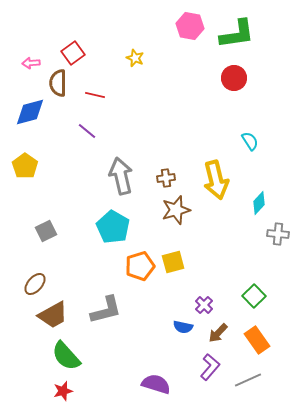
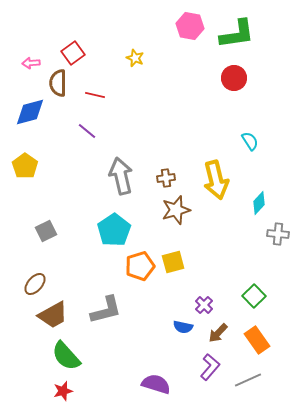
cyan pentagon: moved 1 px right, 3 px down; rotated 8 degrees clockwise
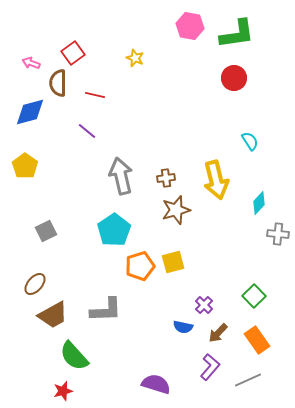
pink arrow: rotated 24 degrees clockwise
gray L-shape: rotated 12 degrees clockwise
green semicircle: moved 8 px right
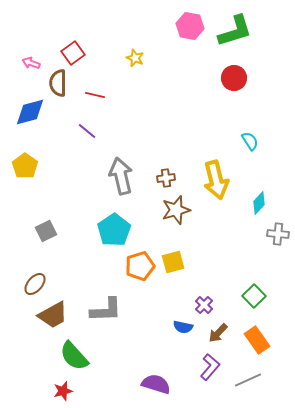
green L-shape: moved 2 px left, 3 px up; rotated 9 degrees counterclockwise
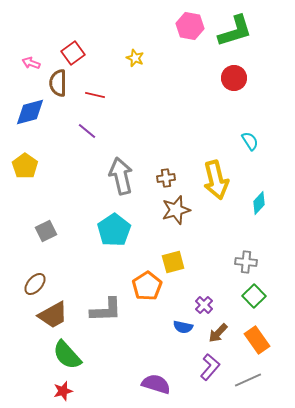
gray cross: moved 32 px left, 28 px down
orange pentagon: moved 7 px right, 20 px down; rotated 16 degrees counterclockwise
green semicircle: moved 7 px left, 1 px up
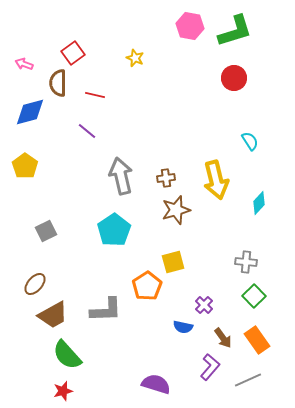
pink arrow: moved 7 px left, 1 px down
brown arrow: moved 5 px right, 5 px down; rotated 80 degrees counterclockwise
